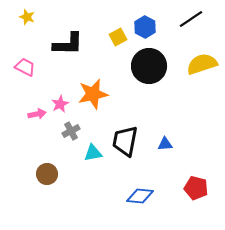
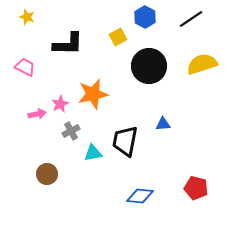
blue hexagon: moved 10 px up
blue triangle: moved 2 px left, 20 px up
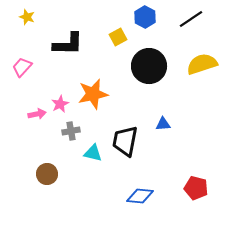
pink trapezoid: moved 3 px left; rotated 75 degrees counterclockwise
gray cross: rotated 18 degrees clockwise
cyan triangle: rotated 24 degrees clockwise
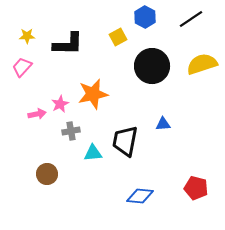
yellow star: moved 19 px down; rotated 21 degrees counterclockwise
black circle: moved 3 px right
cyan triangle: rotated 18 degrees counterclockwise
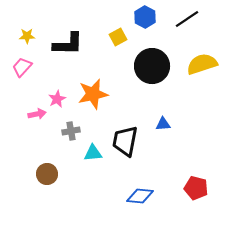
black line: moved 4 px left
pink star: moved 3 px left, 5 px up
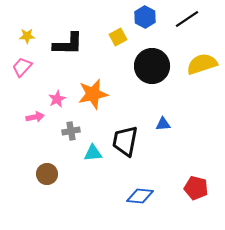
pink arrow: moved 2 px left, 3 px down
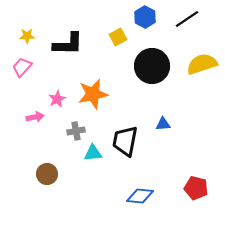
gray cross: moved 5 px right
